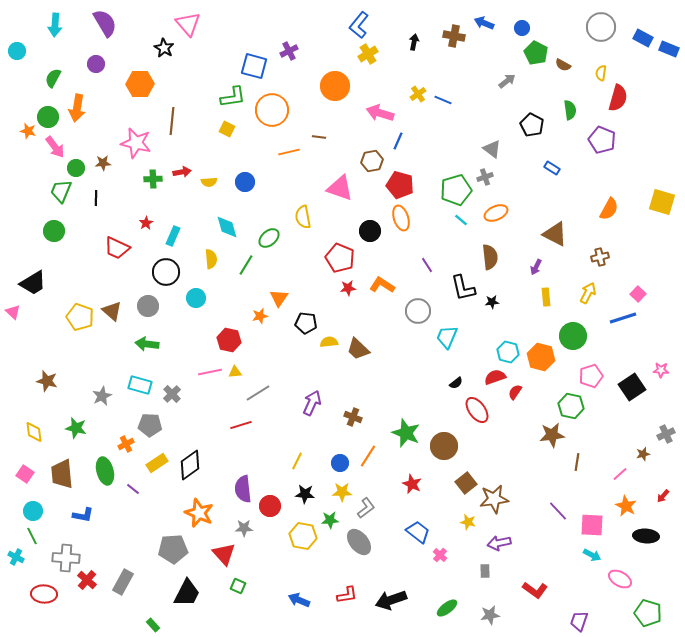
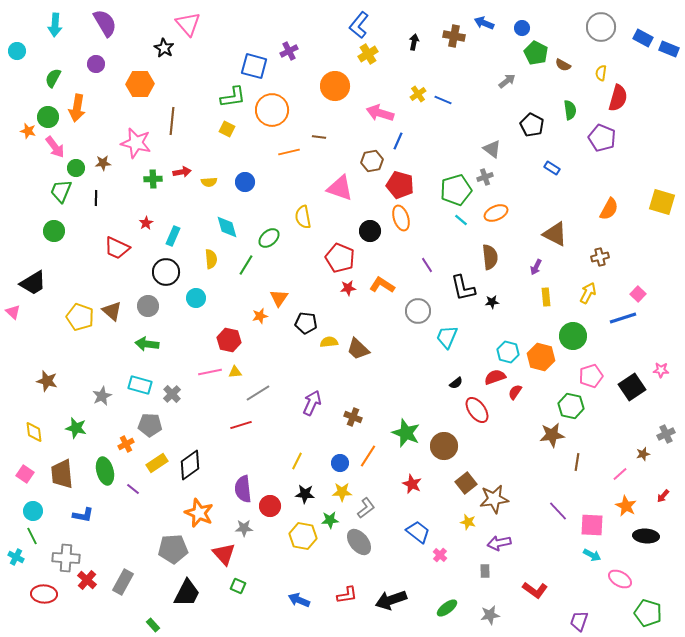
purple pentagon at (602, 140): moved 2 px up
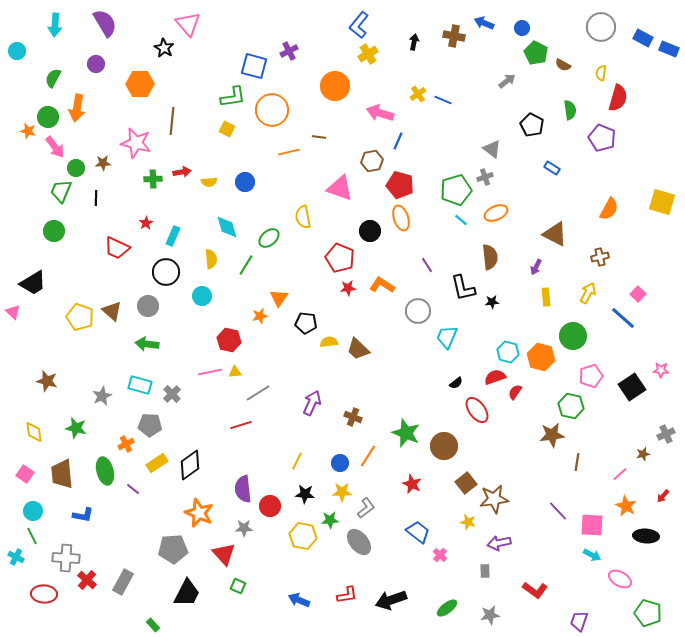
cyan circle at (196, 298): moved 6 px right, 2 px up
blue line at (623, 318): rotated 60 degrees clockwise
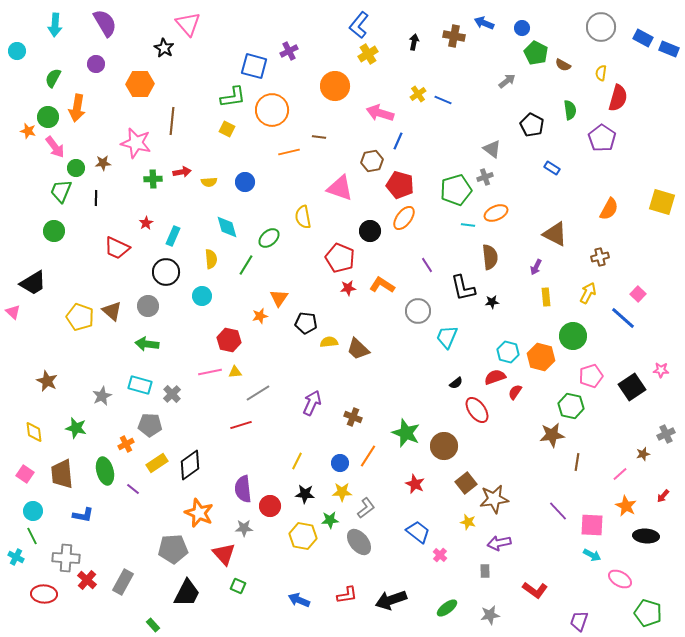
purple pentagon at (602, 138): rotated 12 degrees clockwise
orange ellipse at (401, 218): moved 3 px right; rotated 55 degrees clockwise
cyan line at (461, 220): moved 7 px right, 5 px down; rotated 32 degrees counterclockwise
brown star at (47, 381): rotated 10 degrees clockwise
red star at (412, 484): moved 3 px right
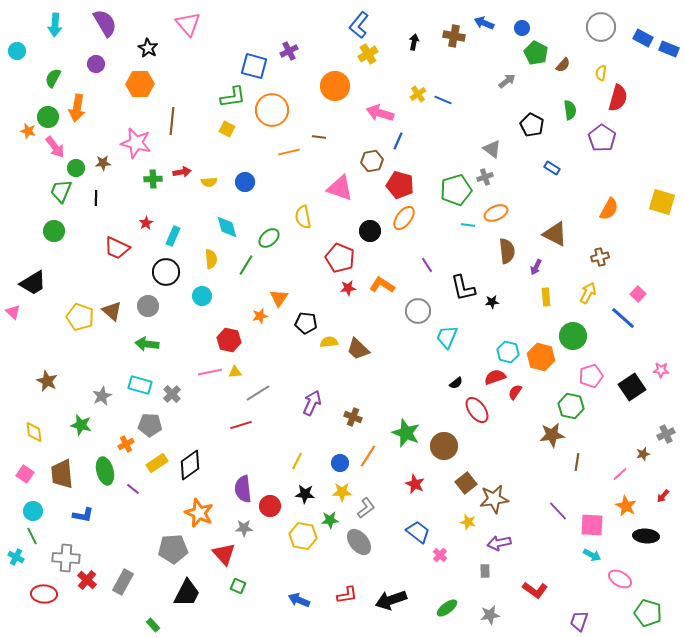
black star at (164, 48): moved 16 px left
brown semicircle at (563, 65): rotated 77 degrees counterclockwise
brown semicircle at (490, 257): moved 17 px right, 6 px up
green star at (76, 428): moved 5 px right, 3 px up
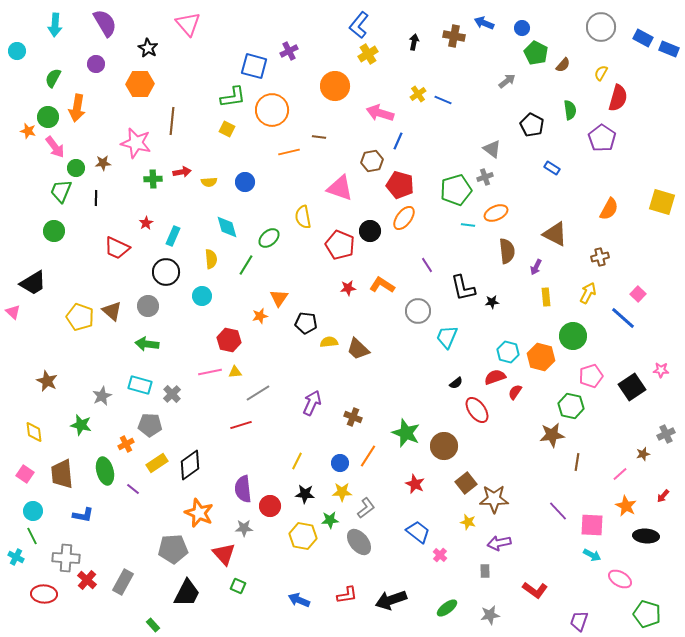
yellow semicircle at (601, 73): rotated 21 degrees clockwise
red pentagon at (340, 258): moved 13 px up
brown star at (494, 499): rotated 8 degrees clockwise
green pentagon at (648, 613): moved 1 px left, 1 px down
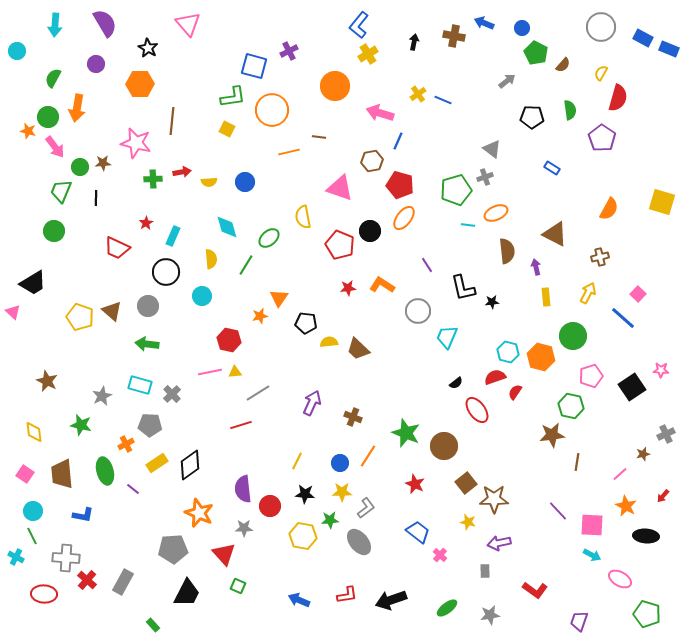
black pentagon at (532, 125): moved 8 px up; rotated 25 degrees counterclockwise
green circle at (76, 168): moved 4 px right, 1 px up
purple arrow at (536, 267): rotated 140 degrees clockwise
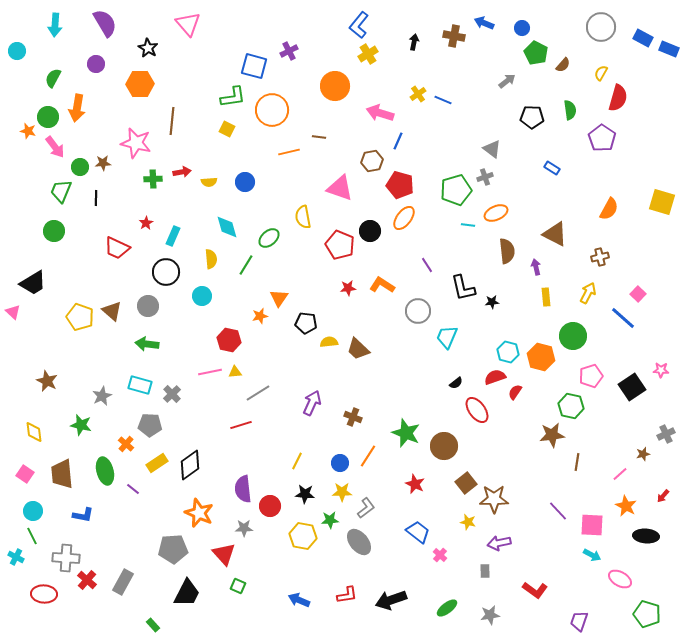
orange cross at (126, 444): rotated 21 degrees counterclockwise
